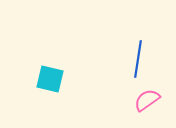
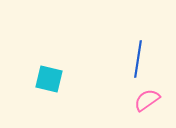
cyan square: moved 1 px left
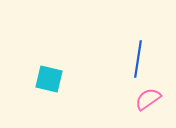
pink semicircle: moved 1 px right, 1 px up
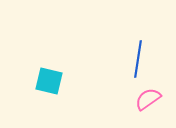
cyan square: moved 2 px down
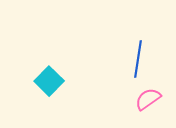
cyan square: rotated 32 degrees clockwise
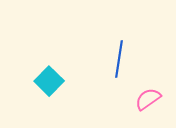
blue line: moved 19 px left
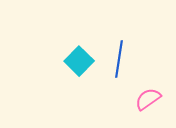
cyan square: moved 30 px right, 20 px up
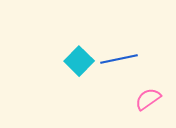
blue line: rotated 69 degrees clockwise
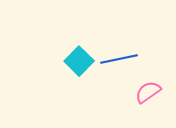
pink semicircle: moved 7 px up
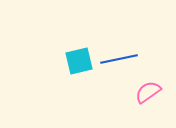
cyan square: rotated 32 degrees clockwise
